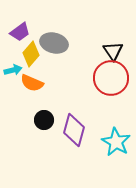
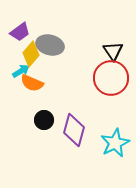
gray ellipse: moved 4 px left, 2 px down
cyan arrow: moved 8 px right, 1 px down; rotated 18 degrees counterclockwise
cyan star: moved 1 px left, 1 px down; rotated 16 degrees clockwise
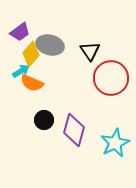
black triangle: moved 23 px left
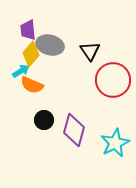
purple trapezoid: moved 8 px right, 2 px up; rotated 120 degrees clockwise
red circle: moved 2 px right, 2 px down
orange semicircle: moved 2 px down
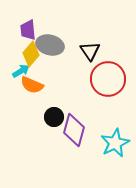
red circle: moved 5 px left, 1 px up
black circle: moved 10 px right, 3 px up
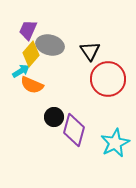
purple trapezoid: rotated 30 degrees clockwise
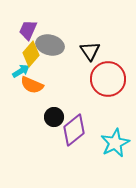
purple diamond: rotated 36 degrees clockwise
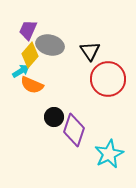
yellow diamond: moved 1 px left, 1 px down
purple diamond: rotated 32 degrees counterclockwise
cyan star: moved 6 px left, 11 px down
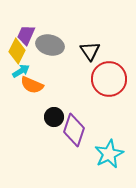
purple trapezoid: moved 2 px left, 5 px down
yellow diamond: moved 13 px left, 4 px up; rotated 15 degrees counterclockwise
red circle: moved 1 px right
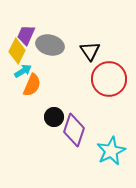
cyan arrow: moved 2 px right
orange semicircle: rotated 90 degrees counterclockwise
cyan star: moved 2 px right, 3 px up
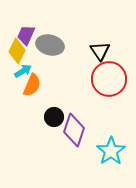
black triangle: moved 10 px right
cyan star: rotated 8 degrees counterclockwise
